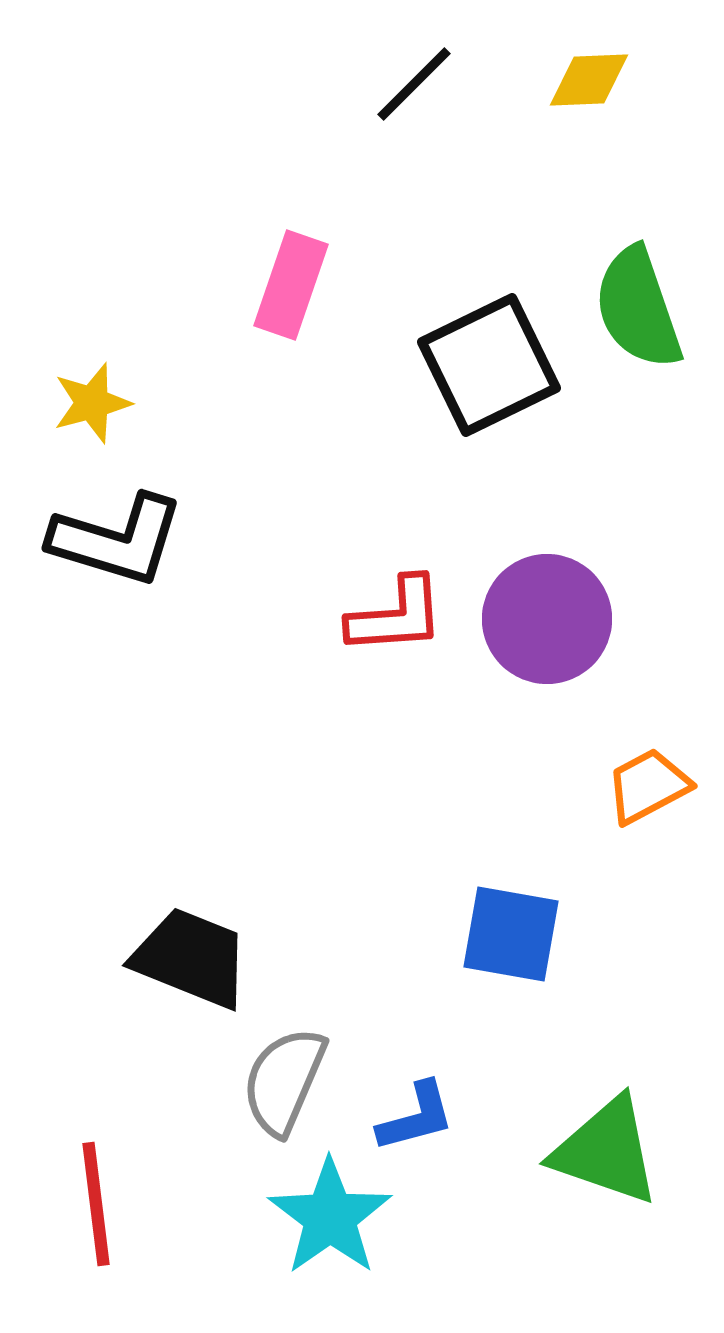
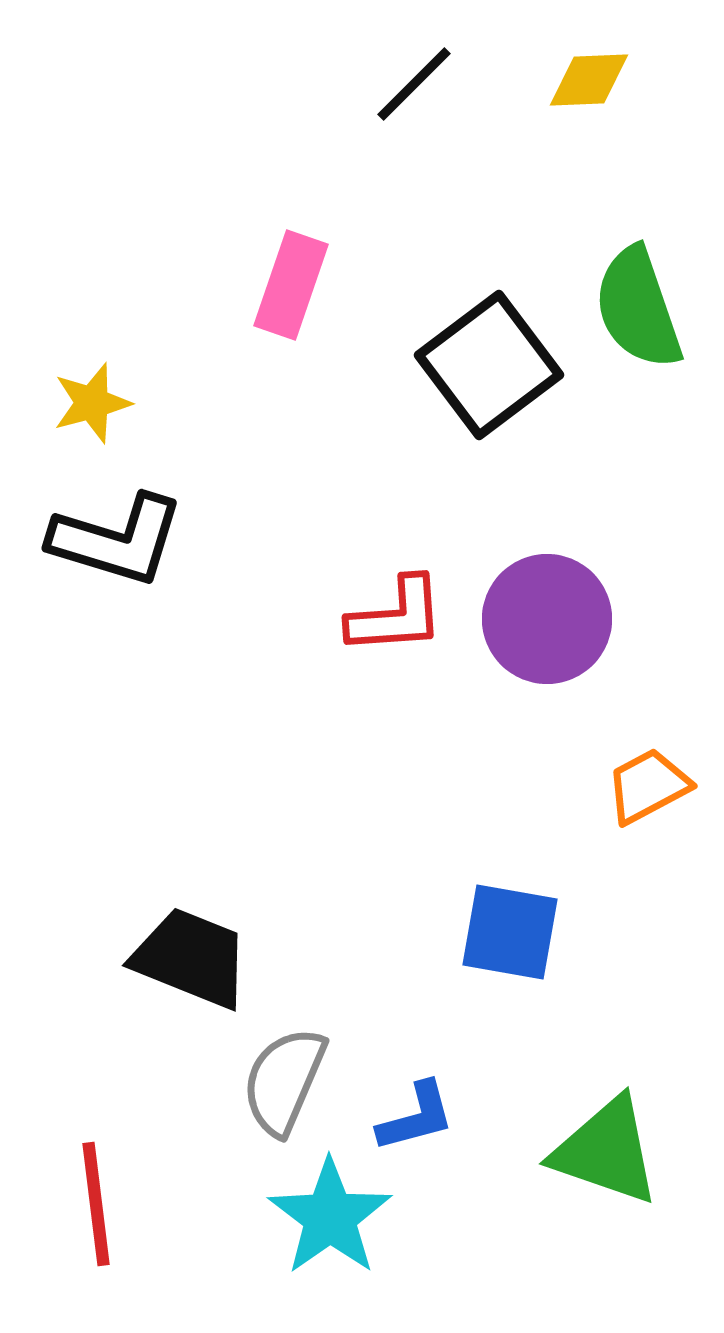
black square: rotated 11 degrees counterclockwise
blue square: moved 1 px left, 2 px up
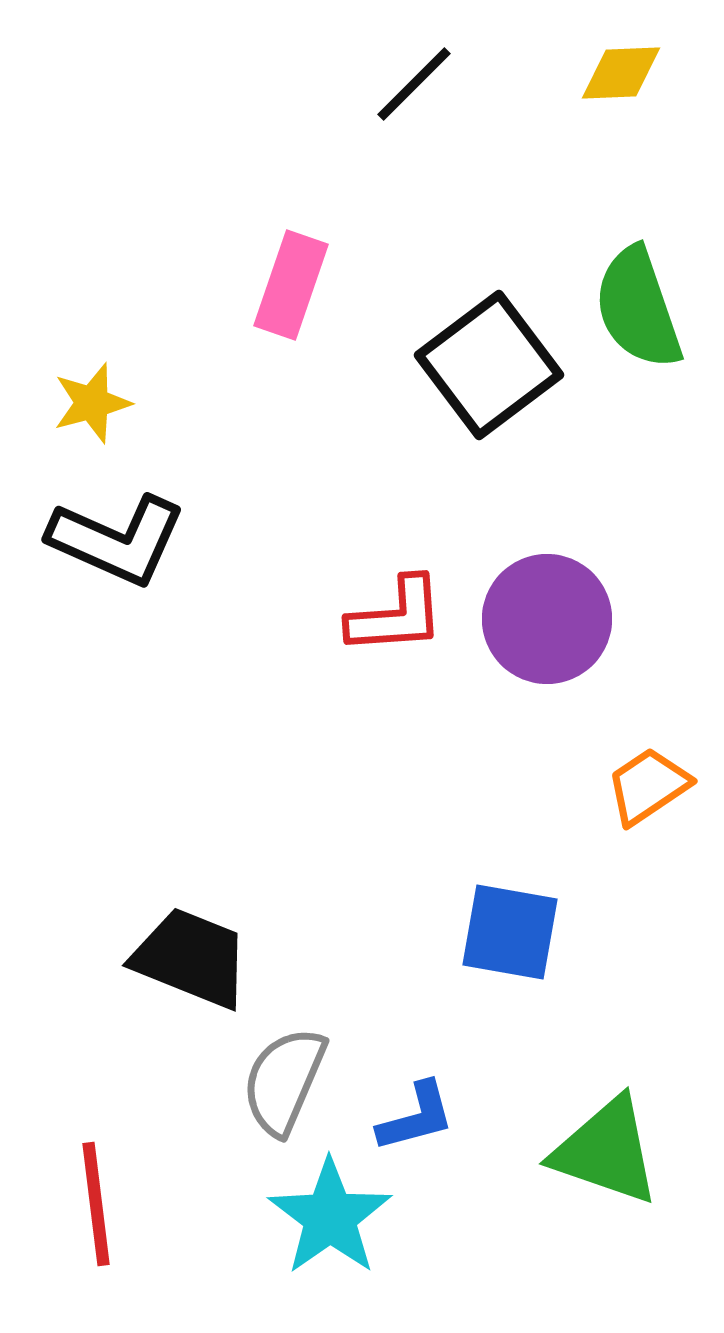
yellow diamond: moved 32 px right, 7 px up
black L-shape: rotated 7 degrees clockwise
orange trapezoid: rotated 6 degrees counterclockwise
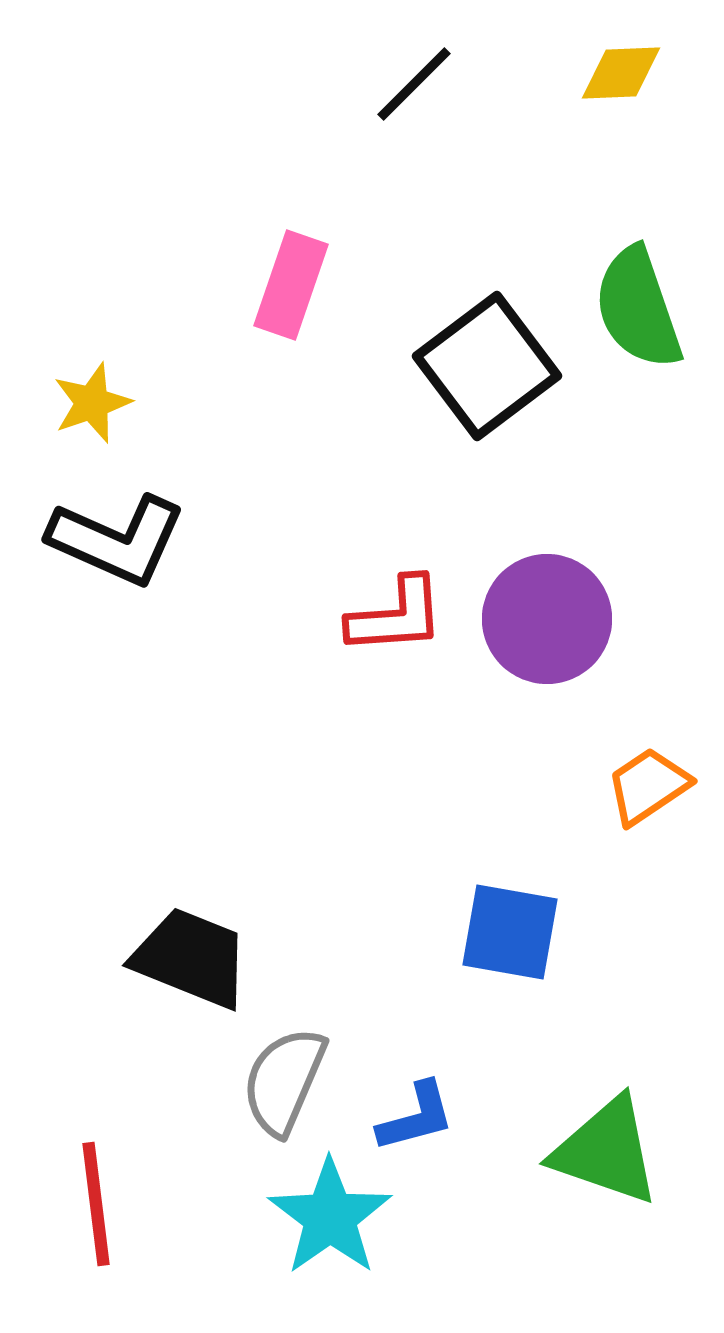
black square: moved 2 px left, 1 px down
yellow star: rotated 4 degrees counterclockwise
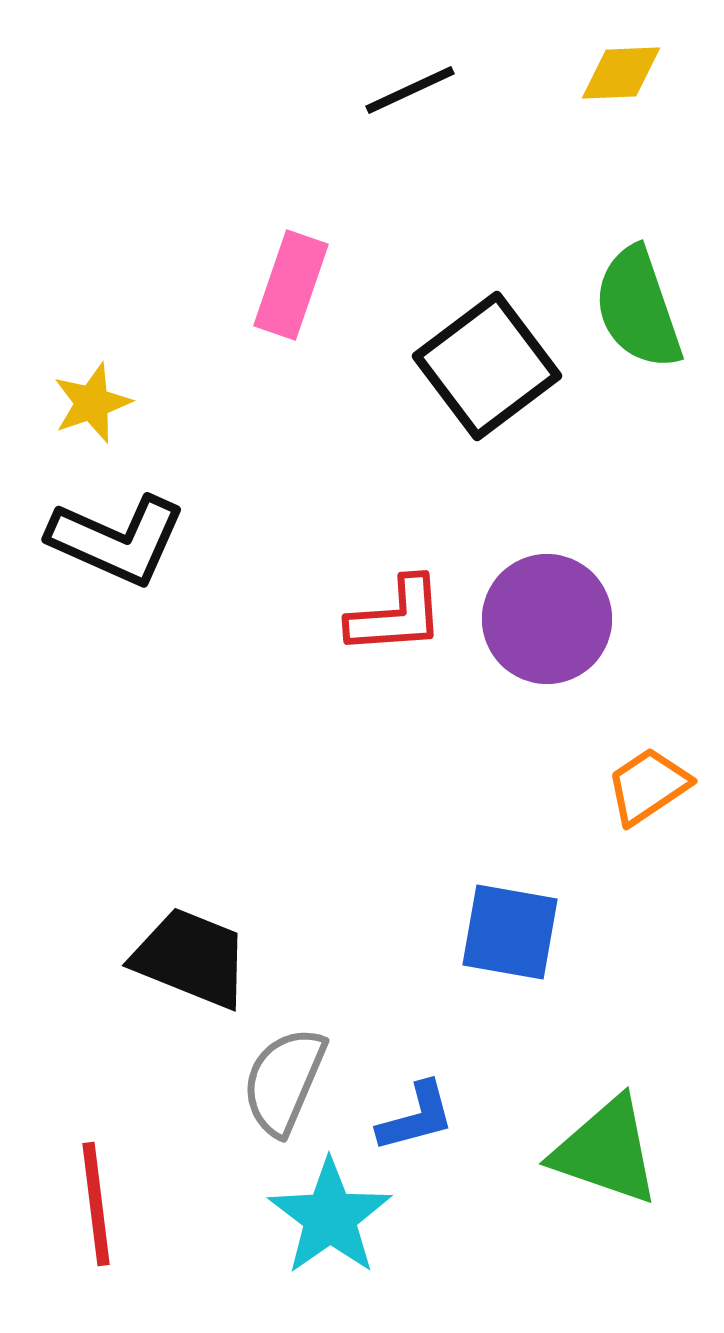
black line: moved 4 px left, 6 px down; rotated 20 degrees clockwise
